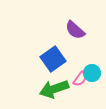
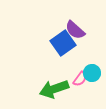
blue square: moved 10 px right, 16 px up
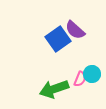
blue square: moved 5 px left, 4 px up
cyan circle: moved 1 px down
pink semicircle: rotated 14 degrees counterclockwise
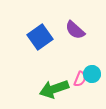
blue square: moved 18 px left, 2 px up
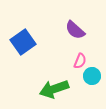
blue square: moved 17 px left, 5 px down
cyan circle: moved 2 px down
pink semicircle: moved 18 px up
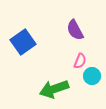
purple semicircle: rotated 20 degrees clockwise
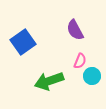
green arrow: moved 5 px left, 8 px up
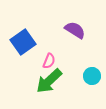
purple semicircle: rotated 150 degrees clockwise
pink semicircle: moved 31 px left
green arrow: rotated 24 degrees counterclockwise
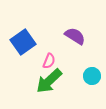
purple semicircle: moved 6 px down
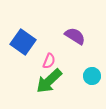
blue square: rotated 20 degrees counterclockwise
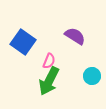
green arrow: rotated 20 degrees counterclockwise
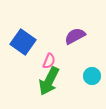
purple semicircle: rotated 60 degrees counterclockwise
